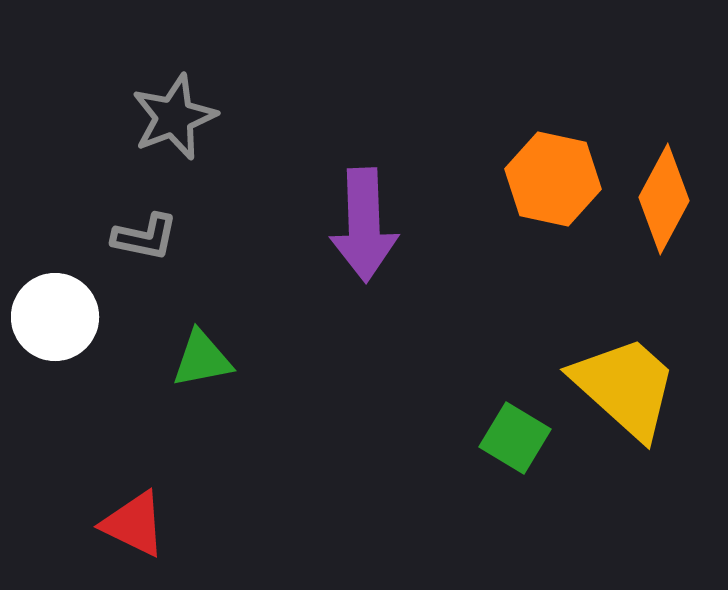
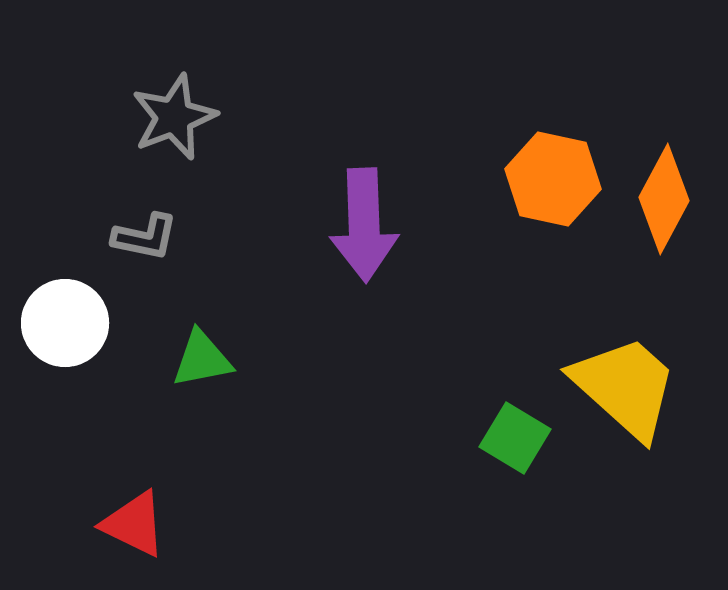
white circle: moved 10 px right, 6 px down
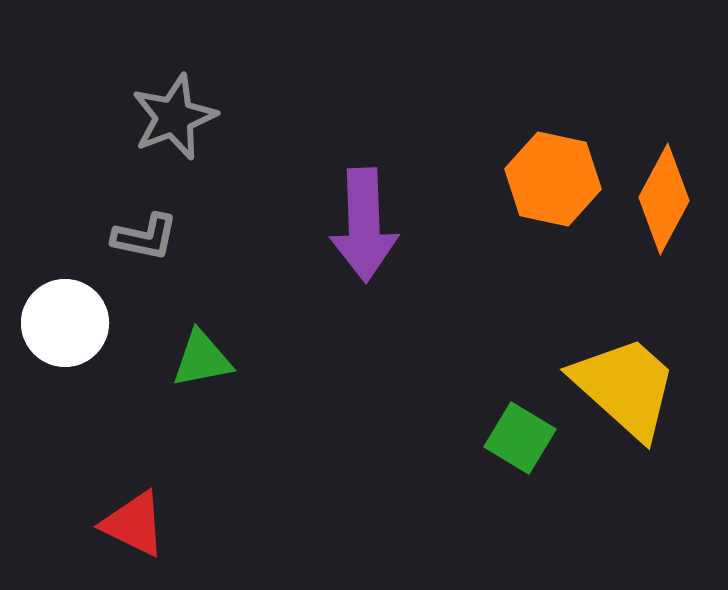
green square: moved 5 px right
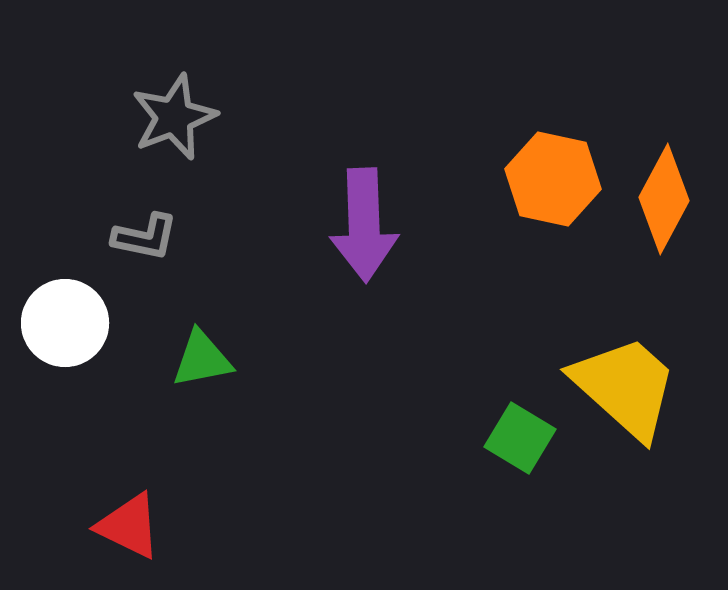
red triangle: moved 5 px left, 2 px down
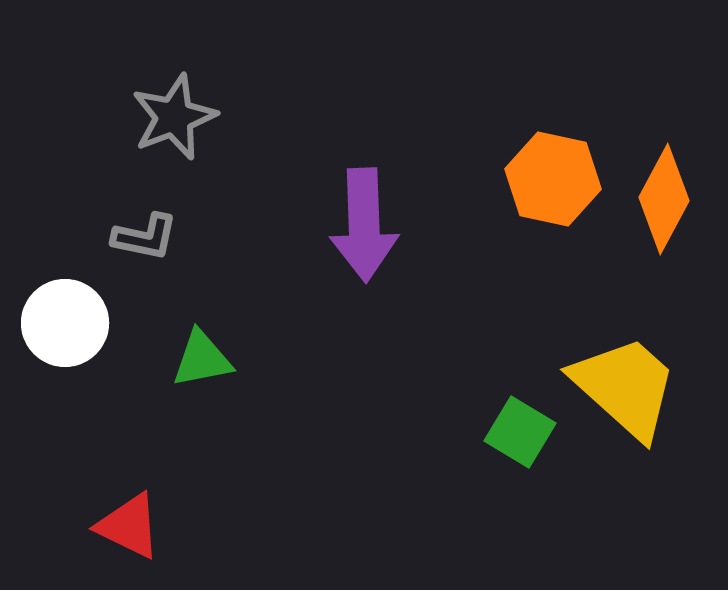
green square: moved 6 px up
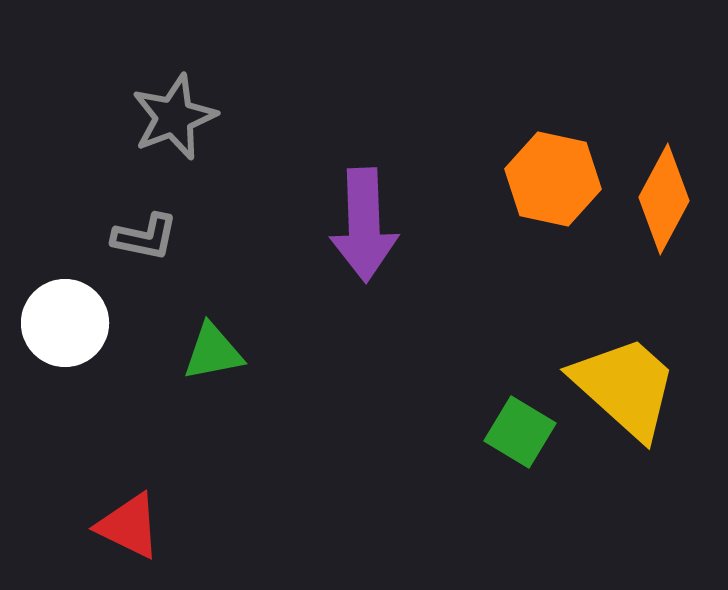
green triangle: moved 11 px right, 7 px up
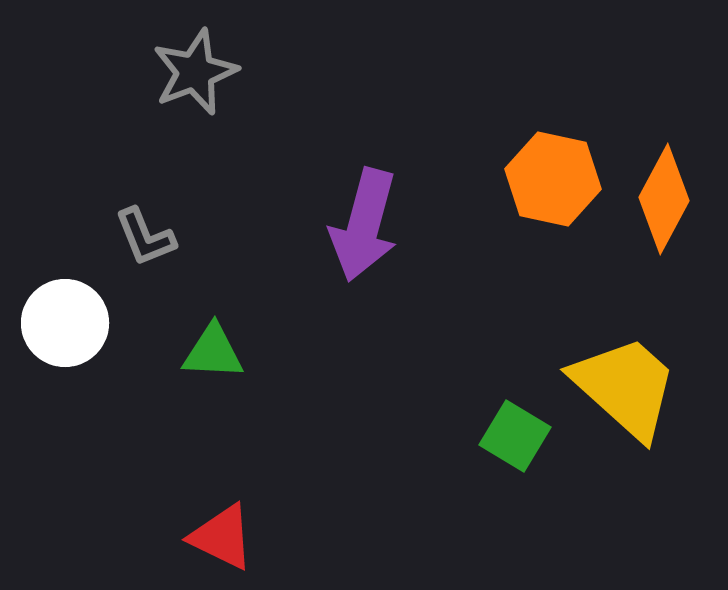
gray star: moved 21 px right, 45 px up
purple arrow: rotated 17 degrees clockwise
gray L-shape: rotated 56 degrees clockwise
green triangle: rotated 14 degrees clockwise
green square: moved 5 px left, 4 px down
red triangle: moved 93 px right, 11 px down
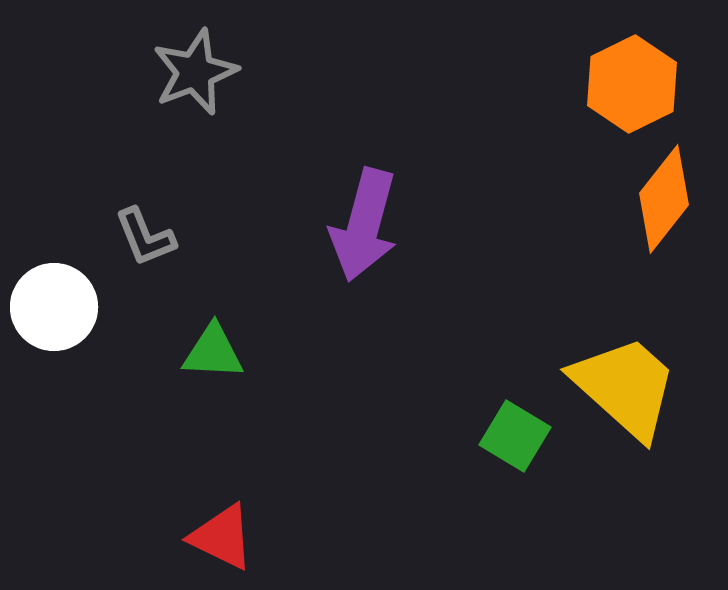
orange hexagon: moved 79 px right, 95 px up; rotated 22 degrees clockwise
orange diamond: rotated 10 degrees clockwise
white circle: moved 11 px left, 16 px up
